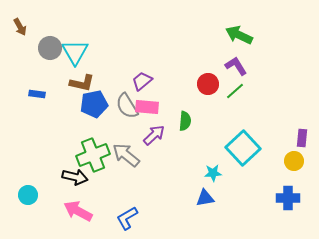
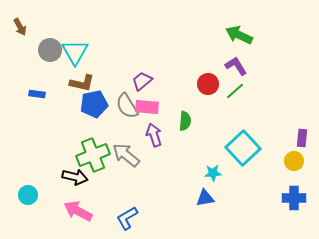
gray circle: moved 2 px down
purple arrow: rotated 65 degrees counterclockwise
blue cross: moved 6 px right
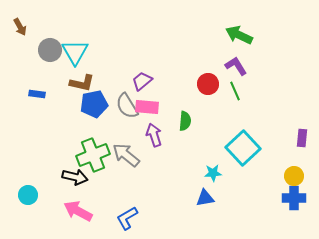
green line: rotated 72 degrees counterclockwise
yellow circle: moved 15 px down
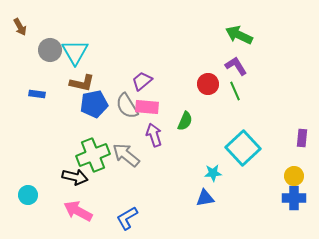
green semicircle: rotated 18 degrees clockwise
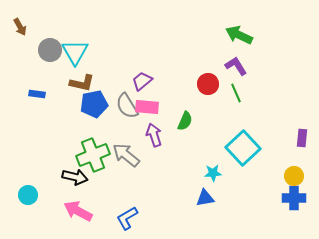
green line: moved 1 px right, 2 px down
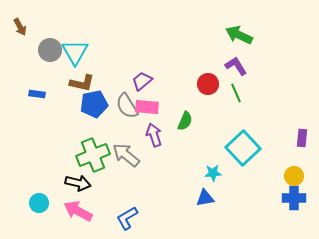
black arrow: moved 3 px right, 6 px down
cyan circle: moved 11 px right, 8 px down
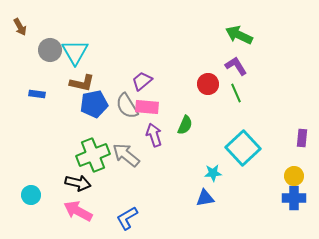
green semicircle: moved 4 px down
cyan circle: moved 8 px left, 8 px up
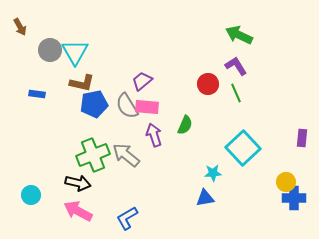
yellow circle: moved 8 px left, 6 px down
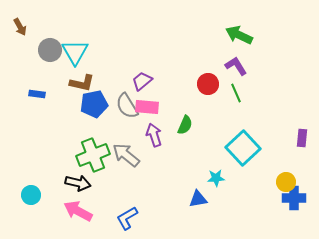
cyan star: moved 3 px right, 5 px down
blue triangle: moved 7 px left, 1 px down
